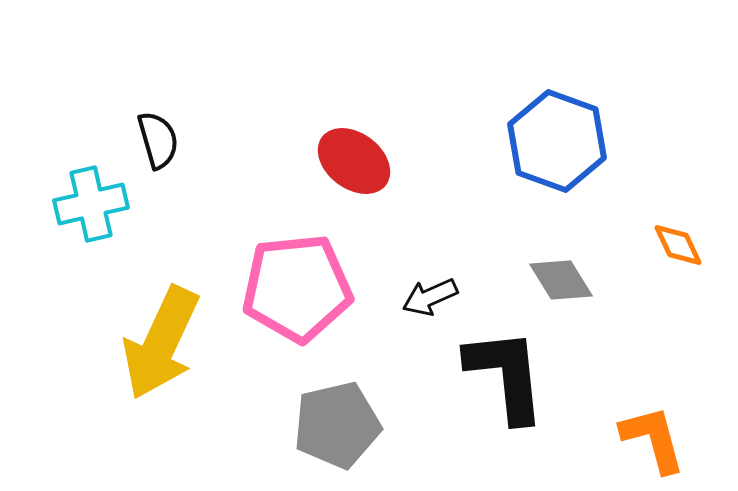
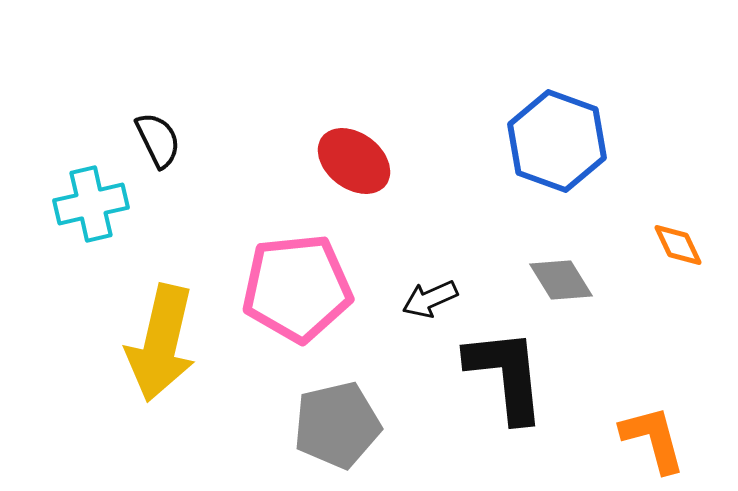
black semicircle: rotated 10 degrees counterclockwise
black arrow: moved 2 px down
yellow arrow: rotated 12 degrees counterclockwise
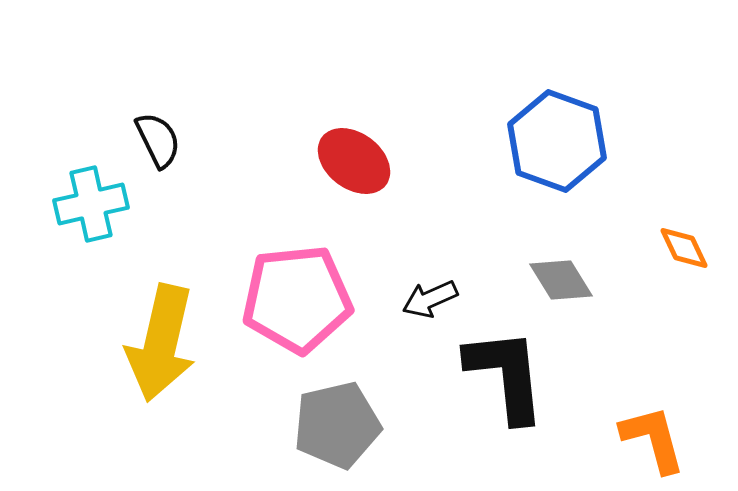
orange diamond: moved 6 px right, 3 px down
pink pentagon: moved 11 px down
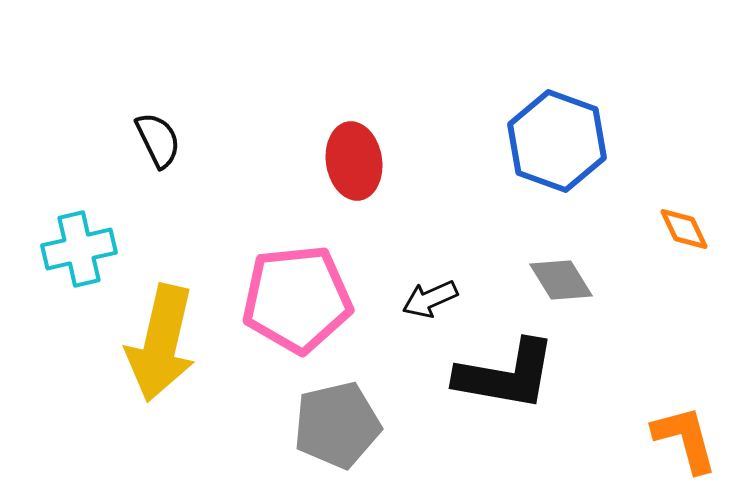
red ellipse: rotated 44 degrees clockwise
cyan cross: moved 12 px left, 45 px down
orange diamond: moved 19 px up
black L-shape: rotated 106 degrees clockwise
orange L-shape: moved 32 px right
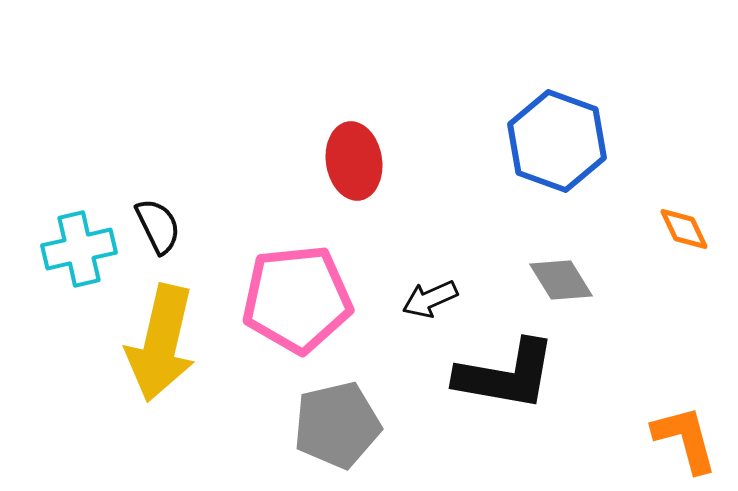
black semicircle: moved 86 px down
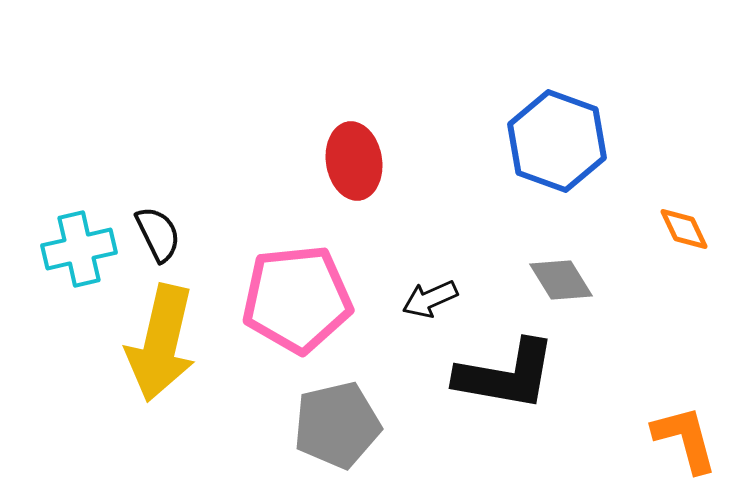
black semicircle: moved 8 px down
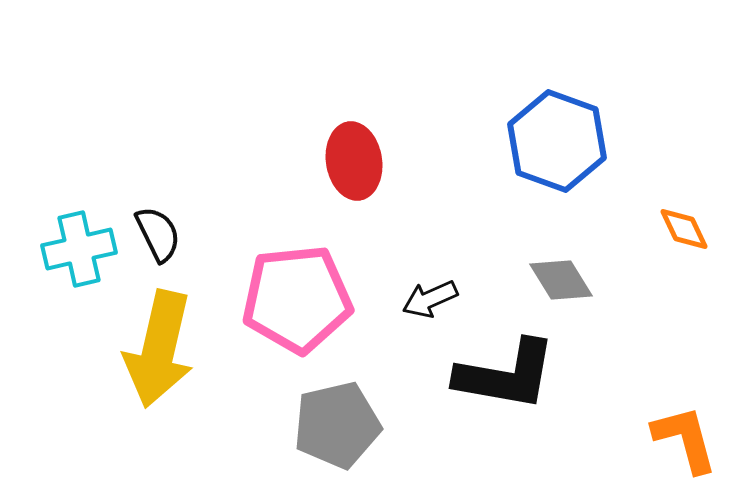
yellow arrow: moved 2 px left, 6 px down
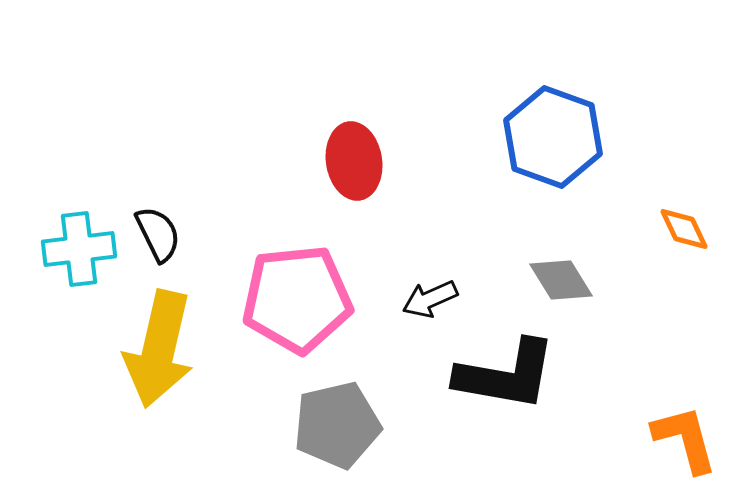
blue hexagon: moved 4 px left, 4 px up
cyan cross: rotated 6 degrees clockwise
